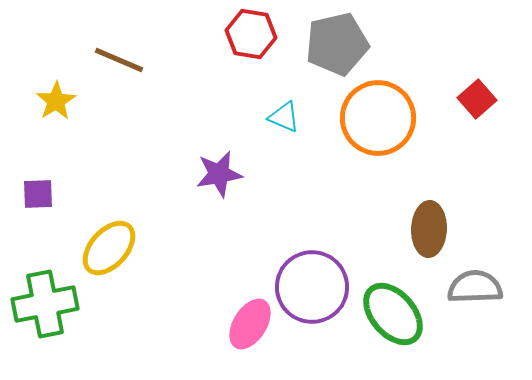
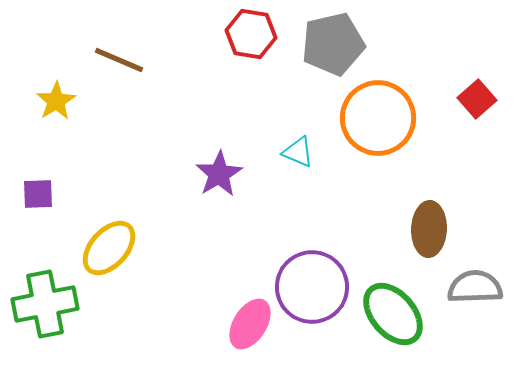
gray pentagon: moved 4 px left
cyan triangle: moved 14 px right, 35 px down
purple star: rotated 21 degrees counterclockwise
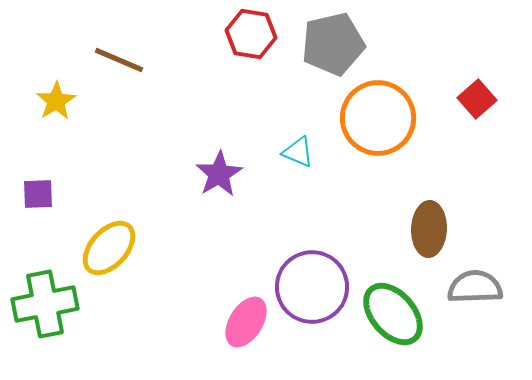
pink ellipse: moved 4 px left, 2 px up
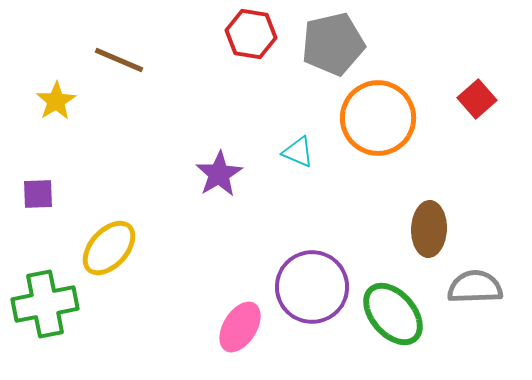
pink ellipse: moved 6 px left, 5 px down
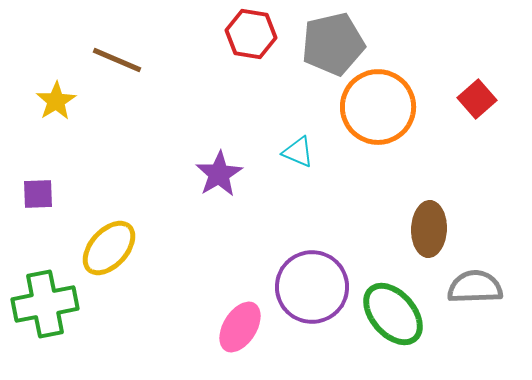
brown line: moved 2 px left
orange circle: moved 11 px up
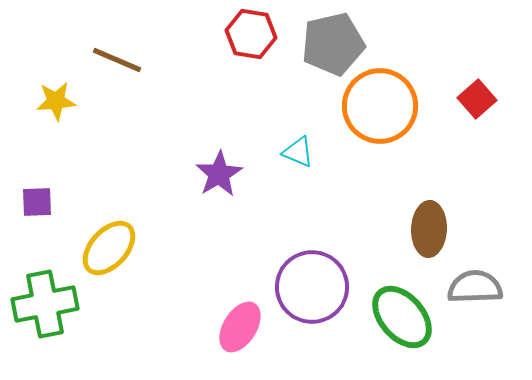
yellow star: rotated 27 degrees clockwise
orange circle: moved 2 px right, 1 px up
purple square: moved 1 px left, 8 px down
green ellipse: moved 9 px right, 3 px down
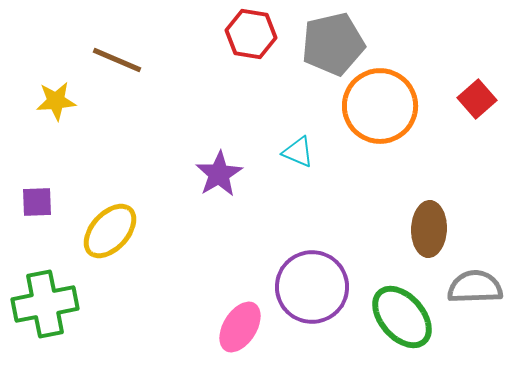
yellow ellipse: moved 1 px right, 17 px up
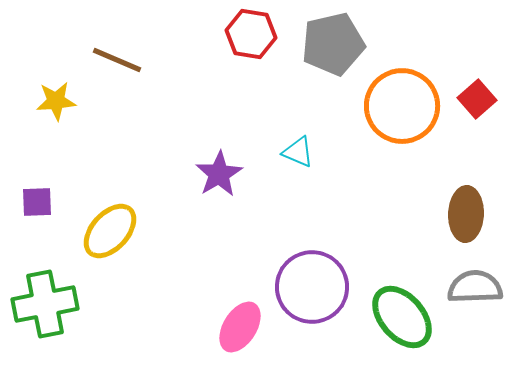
orange circle: moved 22 px right
brown ellipse: moved 37 px right, 15 px up
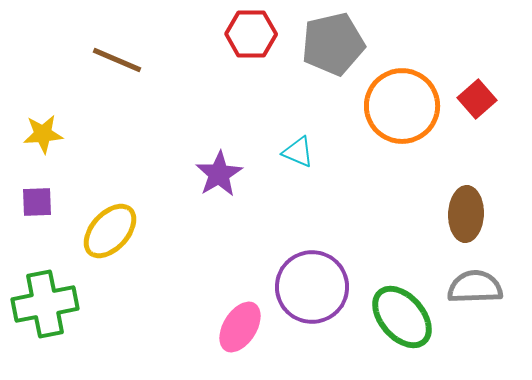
red hexagon: rotated 9 degrees counterclockwise
yellow star: moved 13 px left, 33 px down
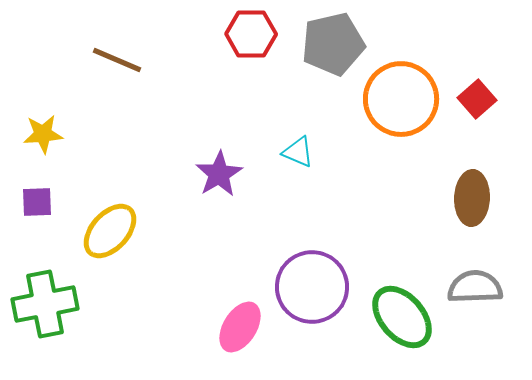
orange circle: moved 1 px left, 7 px up
brown ellipse: moved 6 px right, 16 px up
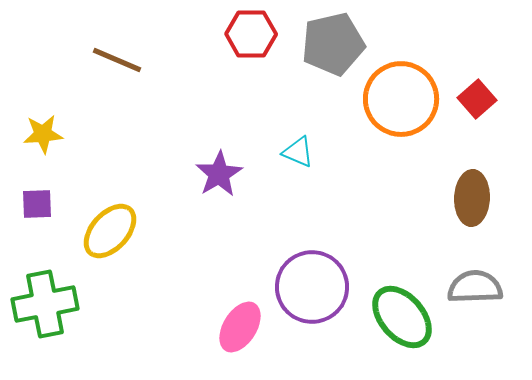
purple square: moved 2 px down
